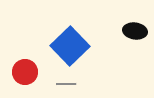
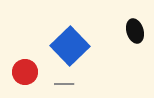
black ellipse: rotated 65 degrees clockwise
gray line: moved 2 px left
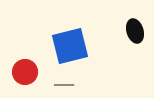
blue square: rotated 30 degrees clockwise
gray line: moved 1 px down
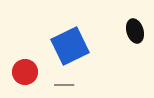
blue square: rotated 12 degrees counterclockwise
